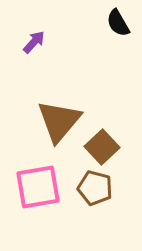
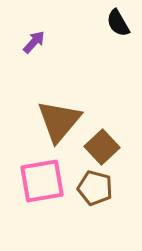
pink square: moved 4 px right, 6 px up
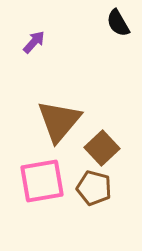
brown square: moved 1 px down
brown pentagon: moved 1 px left
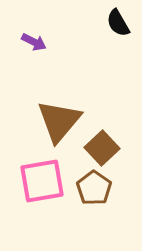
purple arrow: rotated 75 degrees clockwise
brown pentagon: rotated 20 degrees clockwise
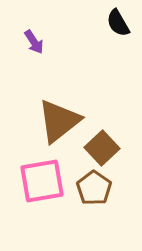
purple arrow: rotated 30 degrees clockwise
brown triangle: rotated 12 degrees clockwise
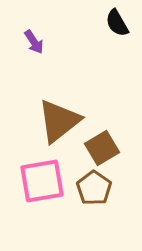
black semicircle: moved 1 px left
brown square: rotated 12 degrees clockwise
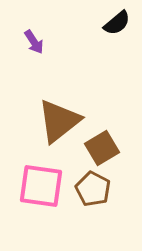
black semicircle: rotated 100 degrees counterclockwise
pink square: moved 1 px left, 5 px down; rotated 18 degrees clockwise
brown pentagon: moved 1 px left, 1 px down; rotated 8 degrees counterclockwise
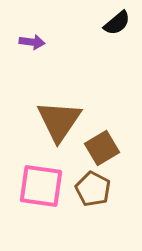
purple arrow: moved 2 px left; rotated 50 degrees counterclockwise
brown triangle: rotated 18 degrees counterclockwise
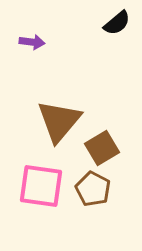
brown triangle: rotated 6 degrees clockwise
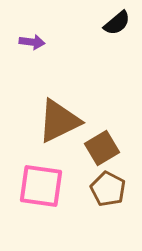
brown triangle: rotated 24 degrees clockwise
brown pentagon: moved 15 px right
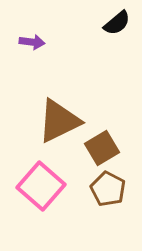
pink square: rotated 33 degrees clockwise
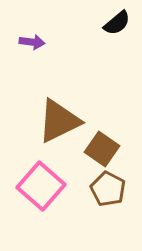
brown square: moved 1 px down; rotated 24 degrees counterclockwise
